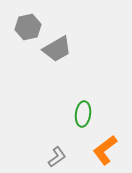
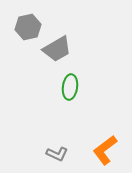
green ellipse: moved 13 px left, 27 px up
gray L-shape: moved 3 px up; rotated 60 degrees clockwise
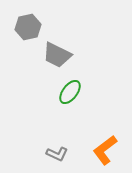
gray trapezoid: moved 6 px down; rotated 56 degrees clockwise
green ellipse: moved 5 px down; rotated 30 degrees clockwise
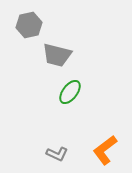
gray hexagon: moved 1 px right, 2 px up
gray trapezoid: rotated 12 degrees counterclockwise
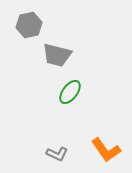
orange L-shape: moved 1 px right; rotated 88 degrees counterclockwise
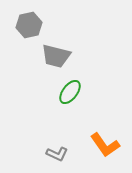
gray trapezoid: moved 1 px left, 1 px down
orange L-shape: moved 1 px left, 5 px up
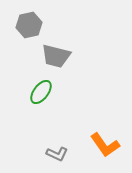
green ellipse: moved 29 px left
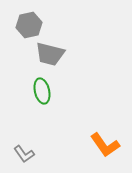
gray trapezoid: moved 6 px left, 2 px up
green ellipse: moved 1 px right, 1 px up; rotated 50 degrees counterclockwise
gray L-shape: moved 33 px left; rotated 30 degrees clockwise
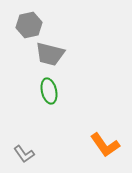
green ellipse: moved 7 px right
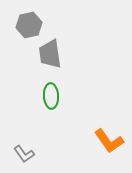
gray trapezoid: rotated 68 degrees clockwise
green ellipse: moved 2 px right, 5 px down; rotated 10 degrees clockwise
orange L-shape: moved 4 px right, 4 px up
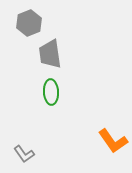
gray hexagon: moved 2 px up; rotated 10 degrees counterclockwise
green ellipse: moved 4 px up
orange L-shape: moved 4 px right
